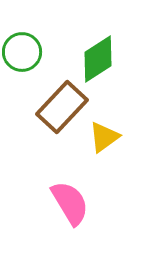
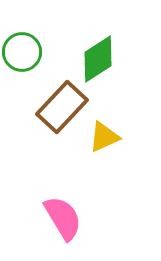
yellow triangle: rotated 12 degrees clockwise
pink semicircle: moved 7 px left, 15 px down
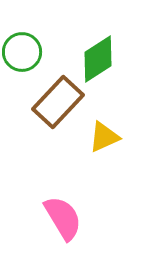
brown rectangle: moved 4 px left, 5 px up
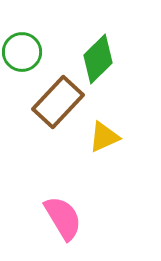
green diamond: rotated 12 degrees counterclockwise
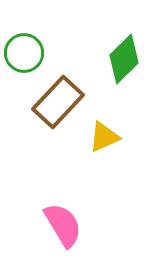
green circle: moved 2 px right, 1 px down
green diamond: moved 26 px right
pink semicircle: moved 7 px down
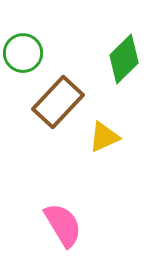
green circle: moved 1 px left
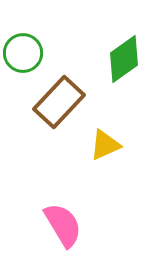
green diamond: rotated 9 degrees clockwise
brown rectangle: moved 1 px right
yellow triangle: moved 1 px right, 8 px down
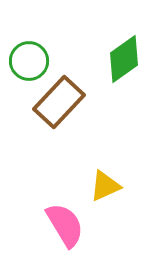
green circle: moved 6 px right, 8 px down
yellow triangle: moved 41 px down
pink semicircle: moved 2 px right
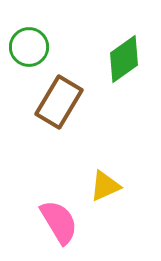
green circle: moved 14 px up
brown rectangle: rotated 12 degrees counterclockwise
pink semicircle: moved 6 px left, 3 px up
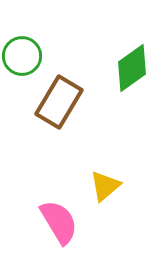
green circle: moved 7 px left, 9 px down
green diamond: moved 8 px right, 9 px down
yellow triangle: rotated 16 degrees counterclockwise
